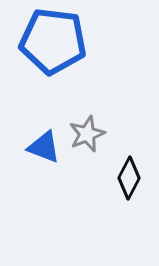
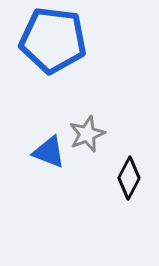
blue pentagon: moved 1 px up
blue triangle: moved 5 px right, 5 px down
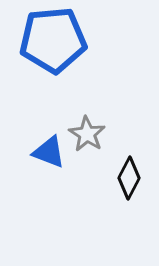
blue pentagon: rotated 12 degrees counterclockwise
gray star: rotated 18 degrees counterclockwise
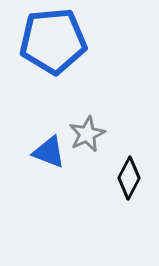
blue pentagon: moved 1 px down
gray star: rotated 15 degrees clockwise
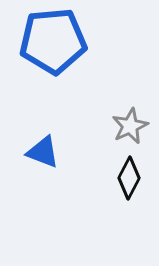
gray star: moved 43 px right, 8 px up
blue triangle: moved 6 px left
